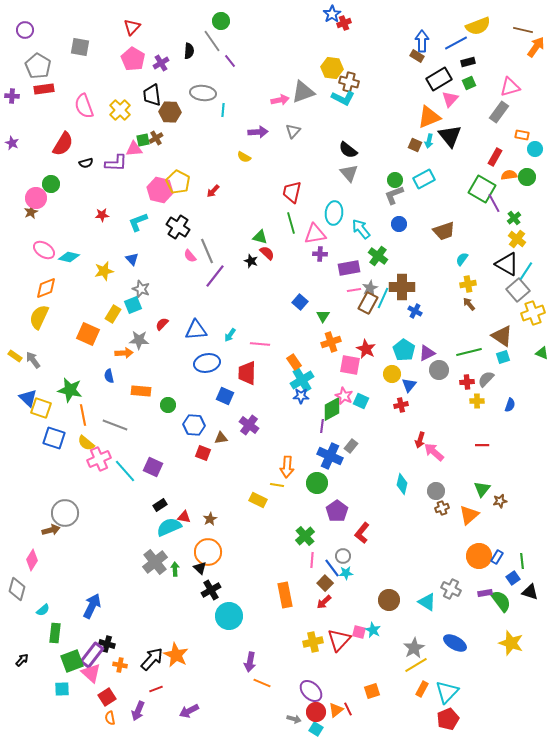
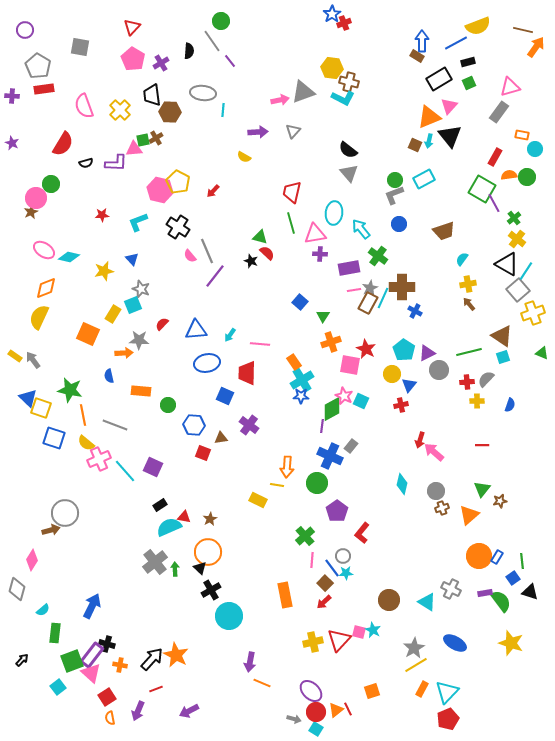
pink triangle at (450, 99): moved 1 px left, 7 px down
cyan square at (62, 689): moved 4 px left, 2 px up; rotated 35 degrees counterclockwise
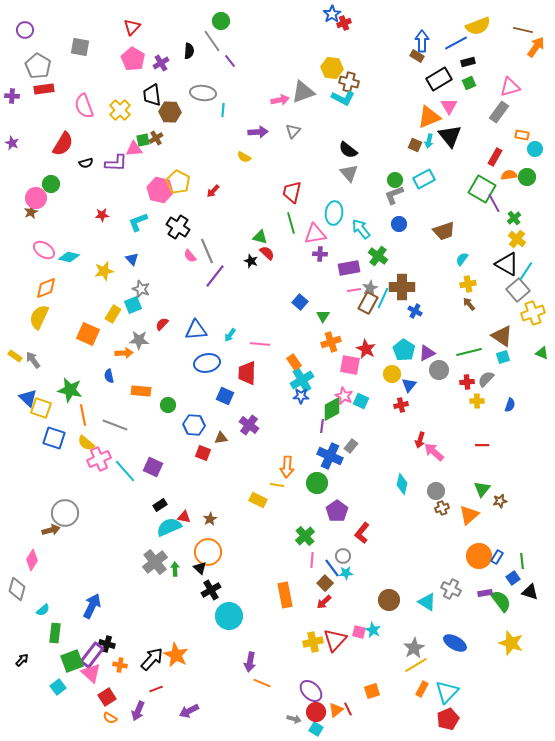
pink triangle at (449, 106): rotated 12 degrees counterclockwise
red triangle at (339, 640): moved 4 px left
orange semicircle at (110, 718): rotated 48 degrees counterclockwise
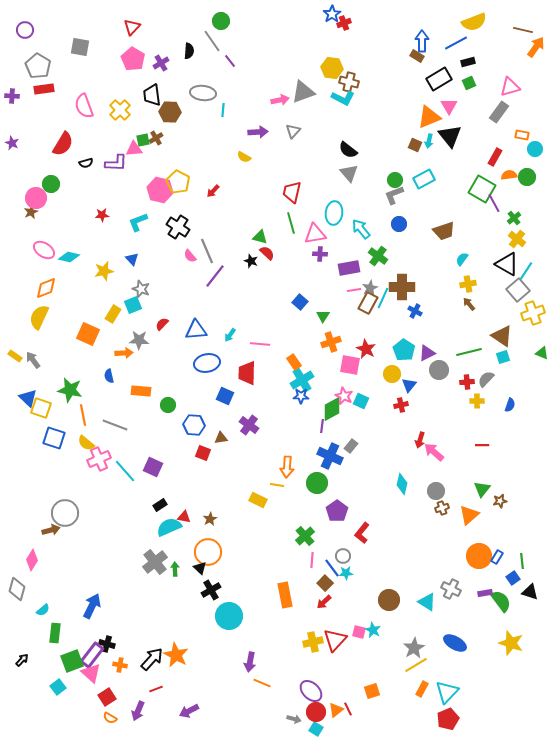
yellow semicircle at (478, 26): moved 4 px left, 4 px up
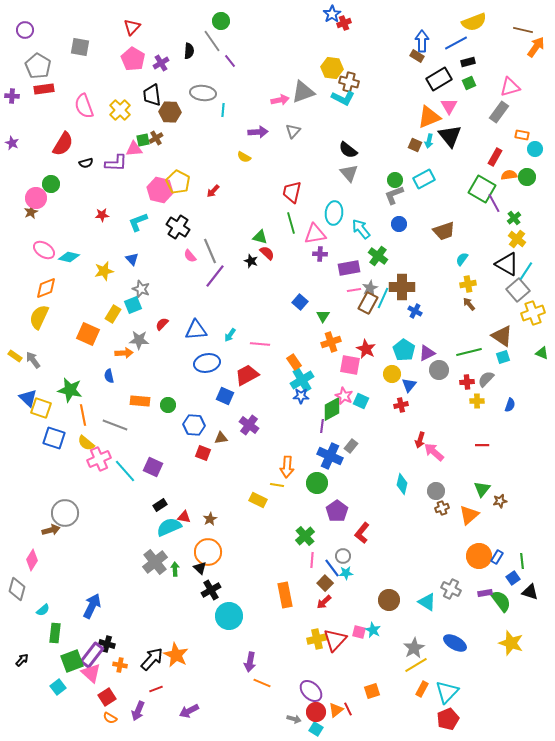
gray line at (207, 251): moved 3 px right
red trapezoid at (247, 373): moved 2 px down; rotated 60 degrees clockwise
orange rectangle at (141, 391): moved 1 px left, 10 px down
yellow cross at (313, 642): moved 4 px right, 3 px up
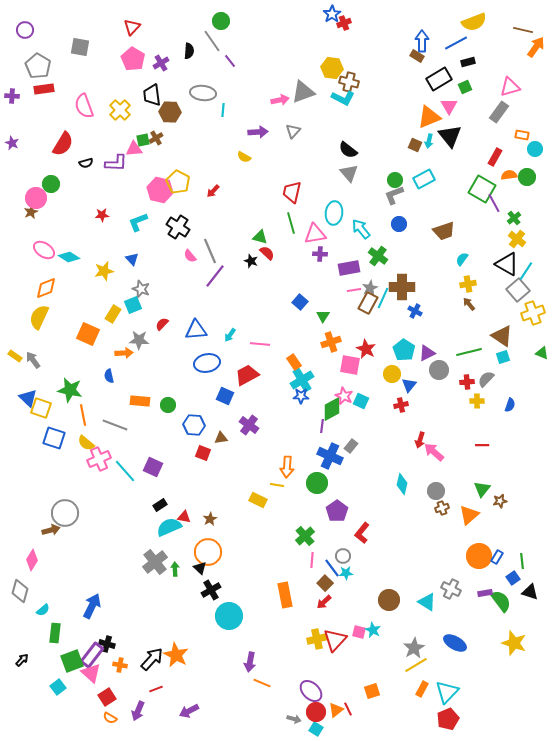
green square at (469, 83): moved 4 px left, 4 px down
cyan diamond at (69, 257): rotated 20 degrees clockwise
gray diamond at (17, 589): moved 3 px right, 2 px down
yellow star at (511, 643): moved 3 px right
